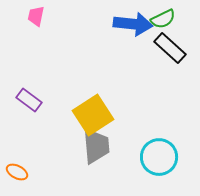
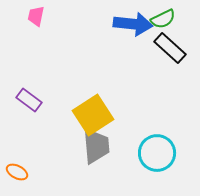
cyan circle: moved 2 px left, 4 px up
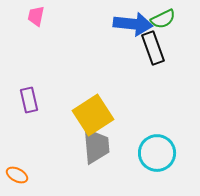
black rectangle: moved 17 px left; rotated 28 degrees clockwise
purple rectangle: rotated 40 degrees clockwise
orange ellipse: moved 3 px down
